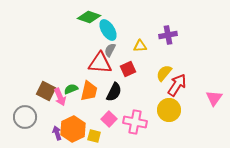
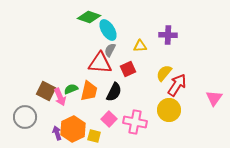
purple cross: rotated 12 degrees clockwise
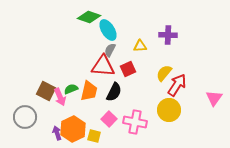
red triangle: moved 3 px right, 3 px down
